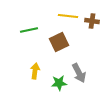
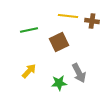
yellow arrow: moved 6 px left; rotated 35 degrees clockwise
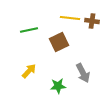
yellow line: moved 2 px right, 2 px down
gray arrow: moved 4 px right
green star: moved 1 px left, 3 px down
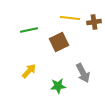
brown cross: moved 2 px right, 1 px down; rotated 16 degrees counterclockwise
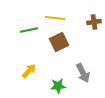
yellow line: moved 15 px left
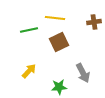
green star: moved 1 px right, 1 px down
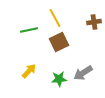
yellow line: rotated 54 degrees clockwise
gray arrow: rotated 84 degrees clockwise
green star: moved 8 px up
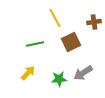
green line: moved 6 px right, 14 px down
brown square: moved 12 px right
yellow arrow: moved 1 px left, 2 px down
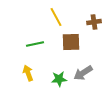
yellow line: moved 1 px right, 1 px up
brown square: rotated 24 degrees clockwise
yellow arrow: rotated 63 degrees counterclockwise
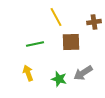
green star: rotated 21 degrees clockwise
